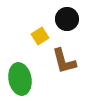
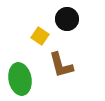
yellow square: rotated 24 degrees counterclockwise
brown L-shape: moved 3 px left, 4 px down
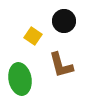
black circle: moved 3 px left, 2 px down
yellow square: moved 7 px left
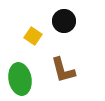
brown L-shape: moved 2 px right, 5 px down
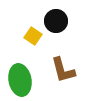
black circle: moved 8 px left
green ellipse: moved 1 px down
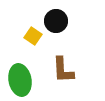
brown L-shape: rotated 12 degrees clockwise
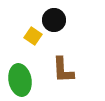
black circle: moved 2 px left, 1 px up
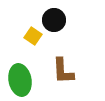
brown L-shape: moved 1 px down
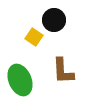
yellow square: moved 1 px right, 1 px down
green ellipse: rotated 12 degrees counterclockwise
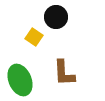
black circle: moved 2 px right, 3 px up
brown L-shape: moved 1 px right, 2 px down
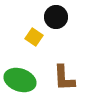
brown L-shape: moved 5 px down
green ellipse: rotated 48 degrees counterclockwise
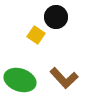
yellow square: moved 2 px right, 2 px up
brown L-shape: rotated 40 degrees counterclockwise
